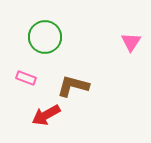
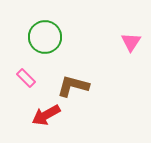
pink rectangle: rotated 24 degrees clockwise
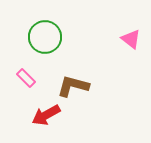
pink triangle: moved 3 px up; rotated 25 degrees counterclockwise
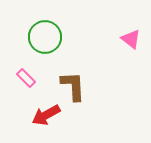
brown L-shape: rotated 72 degrees clockwise
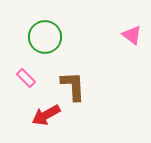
pink triangle: moved 1 px right, 4 px up
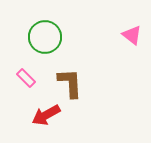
brown L-shape: moved 3 px left, 3 px up
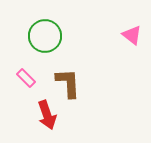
green circle: moved 1 px up
brown L-shape: moved 2 px left
red arrow: moved 1 px right; rotated 80 degrees counterclockwise
